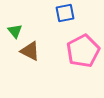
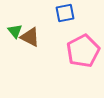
brown triangle: moved 14 px up
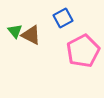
blue square: moved 2 px left, 5 px down; rotated 18 degrees counterclockwise
brown triangle: moved 1 px right, 2 px up
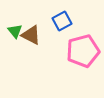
blue square: moved 1 px left, 3 px down
pink pentagon: rotated 12 degrees clockwise
